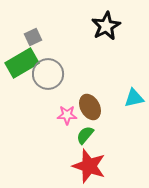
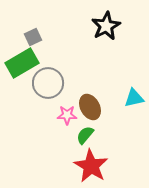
gray circle: moved 9 px down
red star: moved 2 px right; rotated 12 degrees clockwise
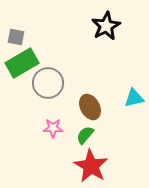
gray square: moved 17 px left; rotated 36 degrees clockwise
pink star: moved 14 px left, 13 px down
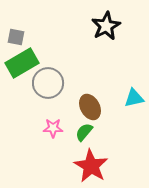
green semicircle: moved 1 px left, 3 px up
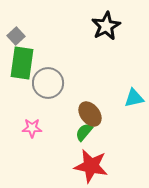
gray square: moved 1 px up; rotated 36 degrees clockwise
green rectangle: rotated 52 degrees counterclockwise
brown ellipse: moved 7 px down; rotated 10 degrees counterclockwise
pink star: moved 21 px left
red star: rotated 20 degrees counterclockwise
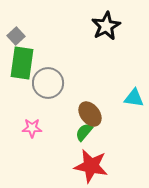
cyan triangle: rotated 20 degrees clockwise
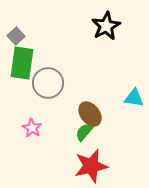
pink star: rotated 30 degrees clockwise
red star: rotated 24 degrees counterclockwise
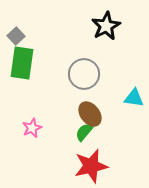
gray circle: moved 36 px right, 9 px up
pink star: rotated 18 degrees clockwise
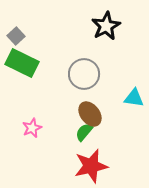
green rectangle: rotated 72 degrees counterclockwise
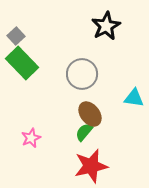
green rectangle: rotated 20 degrees clockwise
gray circle: moved 2 px left
pink star: moved 1 px left, 10 px down
